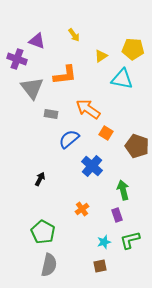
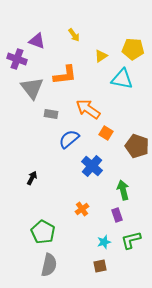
black arrow: moved 8 px left, 1 px up
green L-shape: moved 1 px right
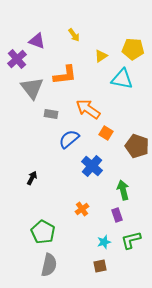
purple cross: rotated 30 degrees clockwise
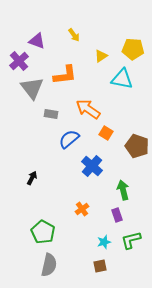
purple cross: moved 2 px right, 2 px down
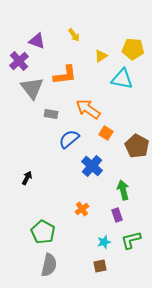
brown pentagon: rotated 10 degrees clockwise
black arrow: moved 5 px left
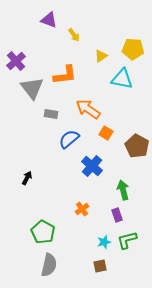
purple triangle: moved 12 px right, 21 px up
purple cross: moved 3 px left
green L-shape: moved 4 px left
